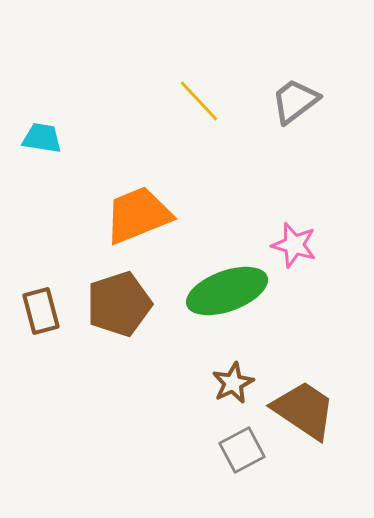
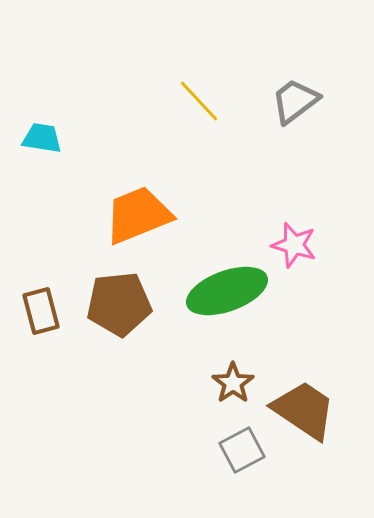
brown pentagon: rotated 12 degrees clockwise
brown star: rotated 9 degrees counterclockwise
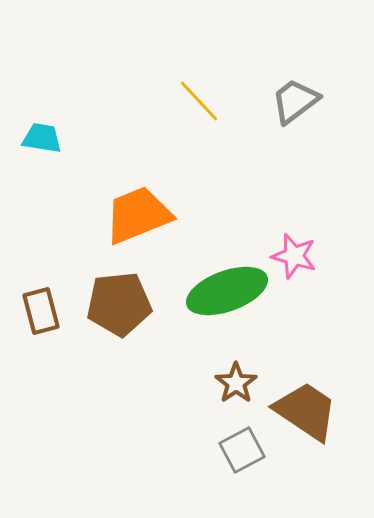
pink star: moved 11 px down
brown star: moved 3 px right
brown trapezoid: moved 2 px right, 1 px down
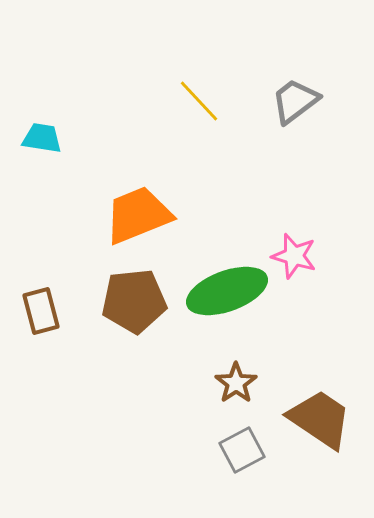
brown pentagon: moved 15 px right, 3 px up
brown trapezoid: moved 14 px right, 8 px down
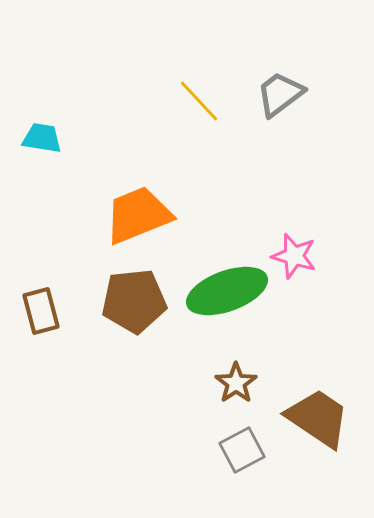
gray trapezoid: moved 15 px left, 7 px up
brown trapezoid: moved 2 px left, 1 px up
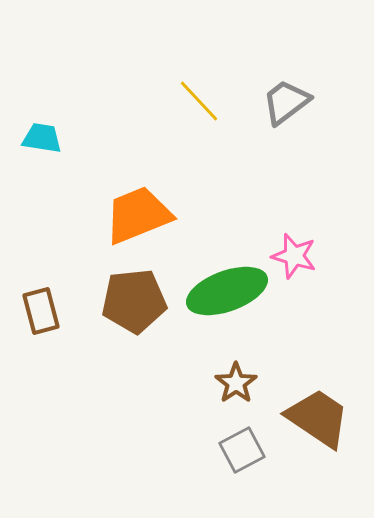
gray trapezoid: moved 6 px right, 8 px down
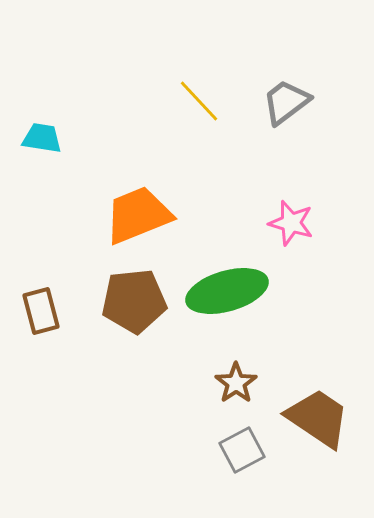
pink star: moved 3 px left, 33 px up
green ellipse: rotated 4 degrees clockwise
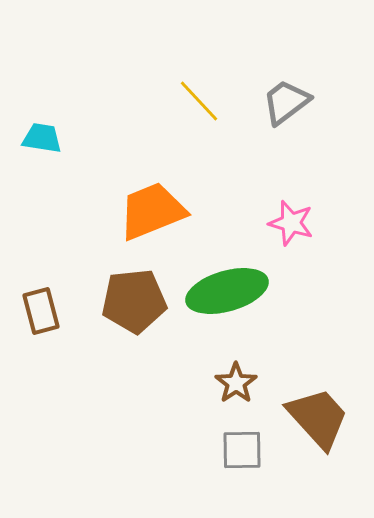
orange trapezoid: moved 14 px right, 4 px up
brown trapezoid: rotated 14 degrees clockwise
gray square: rotated 27 degrees clockwise
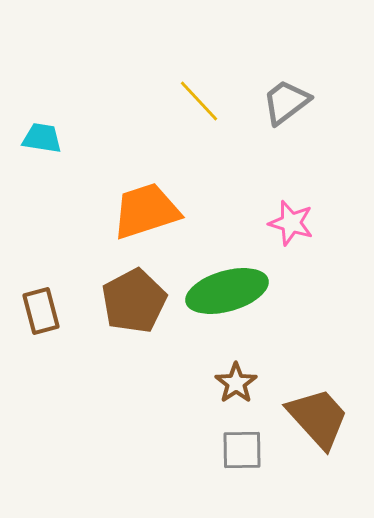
orange trapezoid: moved 6 px left; rotated 4 degrees clockwise
brown pentagon: rotated 22 degrees counterclockwise
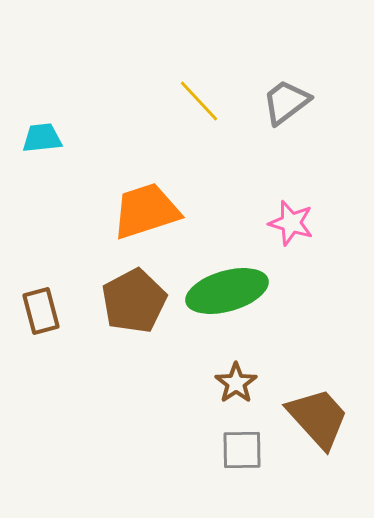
cyan trapezoid: rotated 15 degrees counterclockwise
